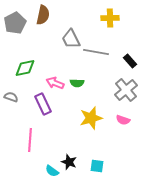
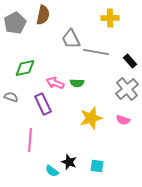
gray cross: moved 1 px right, 1 px up
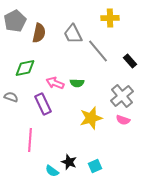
brown semicircle: moved 4 px left, 18 px down
gray pentagon: moved 2 px up
gray trapezoid: moved 2 px right, 5 px up
gray line: moved 2 px right, 1 px up; rotated 40 degrees clockwise
gray cross: moved 5 px left, 7 px down
cyan square: moved 2 px left; rotated 32 degrees counterclockwise
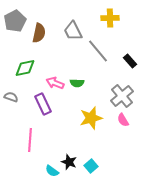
gray trapezoid: moved 3 px up
pink semicircle: rotated 40 degrees clockwise
cyan square: moved 4 px left; rotated 16 degrees counterclockwise
